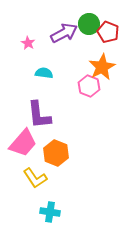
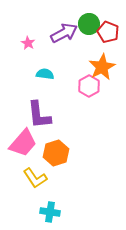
cyan semicircle: moved 1 px right, 1 px down
pink hexagon: rotated 10 degrees clockwise
orange hexagon: rotated 20 degrees clockwise
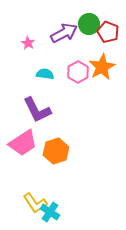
pink hexagon: moved 11 px left, 14 px up
purple L-shape: moved 2 px left, 5 px up; rotated 20 degrees counterclockwise
pink trapezoid: rotated 16 degrees clockwise
orange hexagon: moved 2 px up
yellow L-shape: moved 25 px down
cyan cross: rotated 24 degrees clockwise
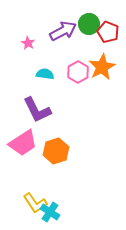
purple arrow: moved 1 px left, 2 px up
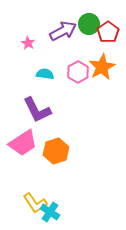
red pentagon: rotated 15 degrees clockwise
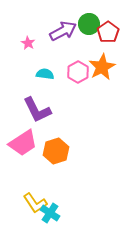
cyan cross: moved 1 px down
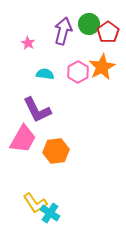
purple arrow: rotated 48 degrees counterclockwise
pink trapezoid: moved 4 px up; rotated 28 degrees counterclockwise
orange hexagon: rotated 10 degrees clockwise
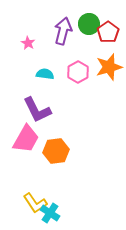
orange star: moved 7 px right; rotated 12 degrees clockwise
pink trapezoid: moved 3 px right
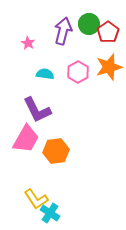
yellow L-shape: moved 1 px right, 4 px up
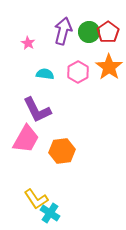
green circle: moved 8 px down
orange star: rotated 20 degrees counterclockwise
orange hexagon: moved 6 px right
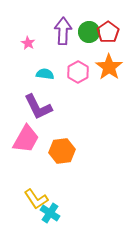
purple arrow: rotated 12 degrees counterclockwise
purple L-shape: moved 1 px right, 3 px up
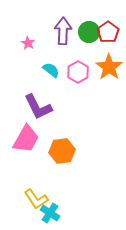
cyan semicircle: moved 6 px right, 4 px up; rotated 30 degrees clockwise
